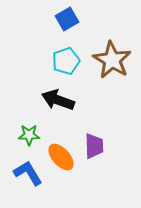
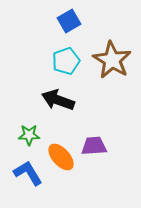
blue square: moved 2 px right, 2 px down
purple trapezoid: rotated 92 degrees counterclockwise
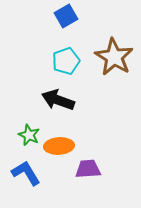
blue square: moved 3 px left, 5 px up
brown star: moved 2 px right, 3 px up
green star: rotated 25 degrees clockwise
purple trapezoid: moved 6 px left, 23 px down
orange ellipse: moved 2 px left, 11 px up; rotated 52 degrees counterclockwise
blue L-shape: moved 2 px left
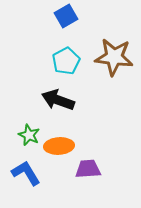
brown star: rotated 24 degrees counterclockwise
cyan pentagon: rotated 8 degrees counterclockwise
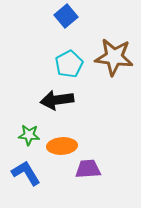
blue square: rotated 10 degrees counterclockwise
cyan pentagon: moved 3 px right, 3 px down
black arrow: moved 1 px left; rotated 28 degrees counterclockwise
green star: rotated 20 degrees counterclockwise
orange ellipse: moved 3 px right
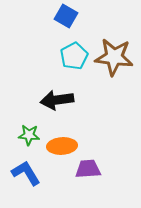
blue square: rotated 20 degrees counterclockwise
cyan pentagon: moved 5 px right, 8 px up
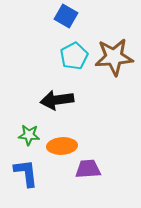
brown star: rotated 12 degrees counterclockwise
blue L-shape: rotated 24 degrees clockwise
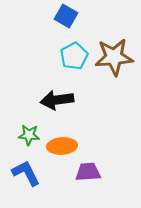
purple trapezoid: moved 3 px down
blue L-shape: rotated 20 degrees counterclockwise
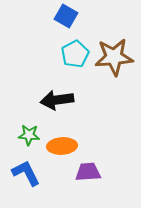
cyan pentagon: moved 1 px right, 2 px up
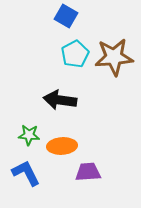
black arrow: moved 3 px right; rotated 16 degrees clockwise
